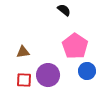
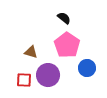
black semicircle: moved 8 px down
pink pentagon: moved 8 px left, 1 px up
brown triangle: moved 8 px right; rotated 24 degrees clockwise
blue circle: moved 3 px up
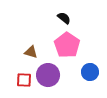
blue circle: moved 3 px right, 4 px down
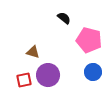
pink pentagon: moved 22 px right, 5 px up; rotated 20 degrees counterclockwise
brown triangle: moved 2 px right
blue circle: moved 3 px right
red square: rotated 14 degrees counterclockwise
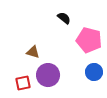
blue circle: moved 1 px right
red square: moved 1 px left, 3 px down
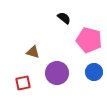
purple circle: moved 9 px right, 2 px up
